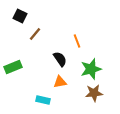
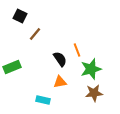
orange line: moved 9 px down
green rectangle: moved 1 px left
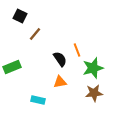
green star: moved 2 px right, 1 px up
cyan rectangle: moved 5 px left
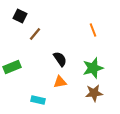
orange line: moved 16 px right, 20 px up
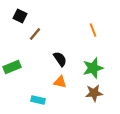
orange triangle: rotated 24 degrees clockwise
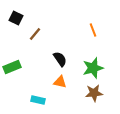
black square: moved 4 px left, 2 px down
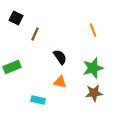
brown line: rotated 16 degrees counterclockwise
black semicircle: moved 2 px up
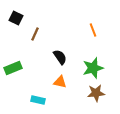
green rectangle: moved 1 px right, 1 px down
brown star: moved 2 px right
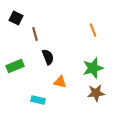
brown line: rotated 40 degrees counterclockwise
black semicircle: moved 12 px left; rotated 14 degrees clockwise
green rectangle: moved 2 px right, 2 px up
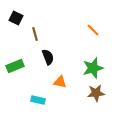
orange line: rotated 24 degrees counterclockwise
